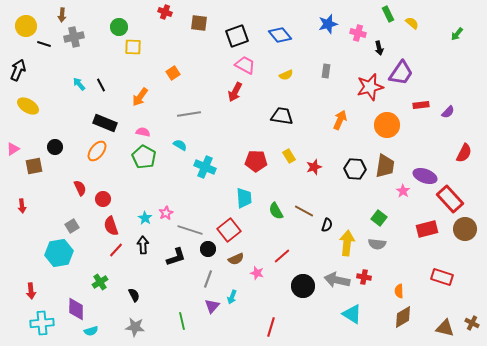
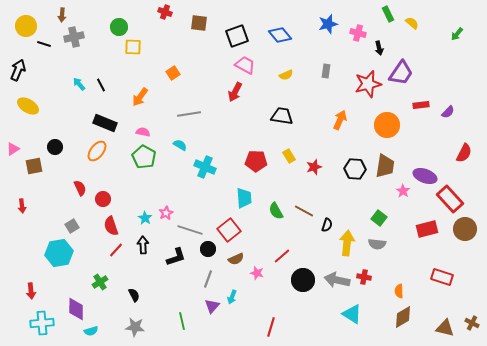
red star at (370, 87): moved 2 px left, 3 px up
black circle at (303, 286): moved 6 px up
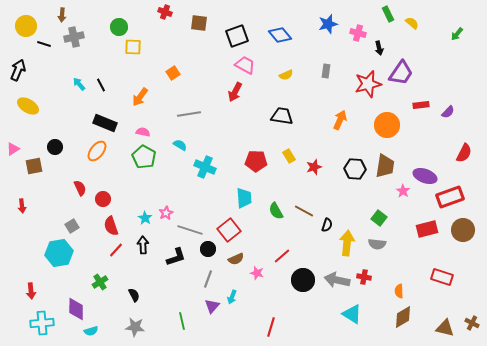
red rectangle at (450, 199): moved 2 px up; rotated 68 degrees counterclockwise
brown circle at (465, 229): moved 2 px left, 1 px down
